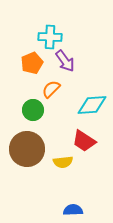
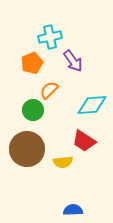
cyan cross: rotated 15 degrees counterclockwise
purple arrow: moved 8 px right
orange semicircle: moved 2 px left, 1 px down
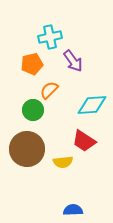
orange pentagon: moved 1 px down; rotated 10 degrees clockwise
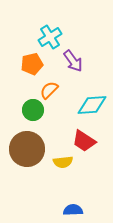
cyan cross: rotated 20 degrees counterclockwise
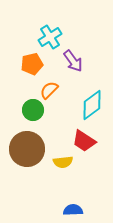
cyan diamond: rotated 32 degrees counterclockwise
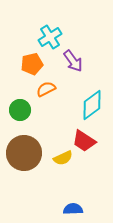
orange semicircle: moved 3 px left, 1 px up; rotated 18 degrees clockwise
green circle: moved 13 px left
brown circle: moved 3 px left, 4 px down
yellow semicircle: moved 4 px up; rotated 18 degrees counterclockwise
blue semicircle: moved 1 px up
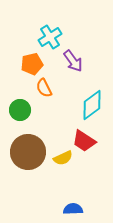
orange semicircle: moved 2 px left, 1 px up; rotated 90 degrees counterclockwise
brown circle: moved 4 px right, 1 px up
